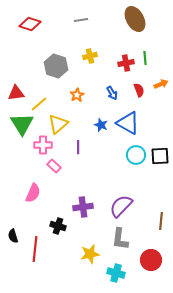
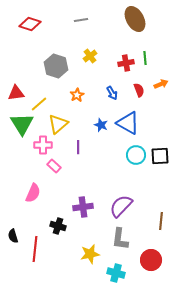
yellow cross: rotated 24 degrees counterclockwise
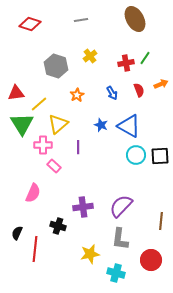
green line: rotated 40 degrees clockwise
blue triangle: moved 1 px right, 3 px down
black semicircle: moved 4 px right, 3 px up; rotated 40 degrees clockwise
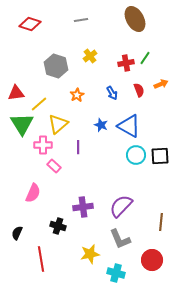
brown line: moved 1 px down
gray L-shape: rotated 30 degrees counterclockwise
red line: moved 6 px right, 10 px down; rotated 15 degrees counterclockwise
red circle: moved 1 px right
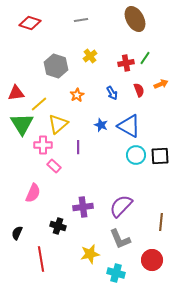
red diamond: moved 1 px up
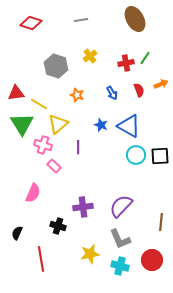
red diamond: moved 1 px right
orange star: rotated 24 degrees counterclockwise
yellow line: rotated 72 degrees clockwise
pink cross: rotated 18 degrees clockwise
cyan cross: moved 4 px right, 7 px up
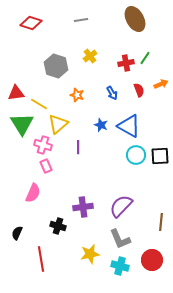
pink rectangle: moved 8 px left; rotated 24 degrees clockwise
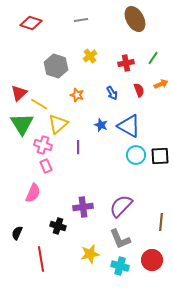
green line: moved 8 px right
red triangle: moved 3 px right; rotated 36 degrees counterclockwise
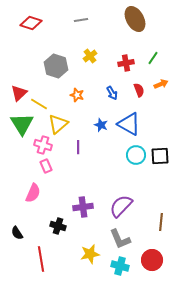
blue triangle: moved 2 px up
black semicircle: rotated 56 degrees counterclockwise
